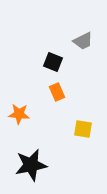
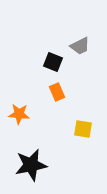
gray trapezoid: moved 3 px left, 5 px down
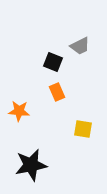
orange star: moved 3 px up
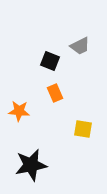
black square: moved 3 px left, 1 px up
orange rectangle: moved 2 px left, 1 px down
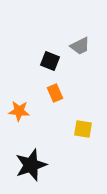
black star: rotated 8 degrees counterclockwise
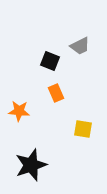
orange rectangle: moved 1 px right
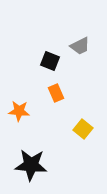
yellow square: rotated 30 degrees clockwise
black star: rotated 24 degrees clockwise
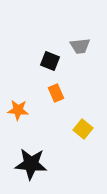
gray trapezoid: rotated 20 degrees clockwise
orange star: moved 1 px left, 1 px up
black star: moved 1 px up
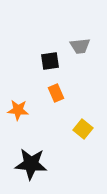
black square: rotated 30 degrees counterclockwise
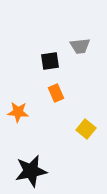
orange star: moved 2 px down
yellow square: moved 3 px right
black star: moved 7 px down; rotated 16 degrees counterclockwise
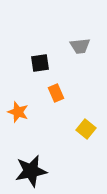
black square: moved 10 px left, 2 px down
orange star: rotated 15 degrees clockwise
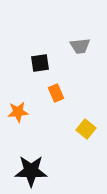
orange star: rotated 25 degrees counterclockwise
black star: rotated 12 degrees clockwise
